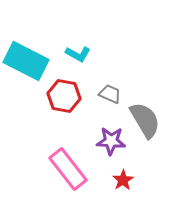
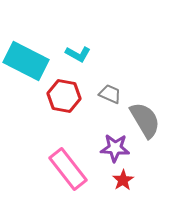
purple star: moved 4 px right, 7 px down
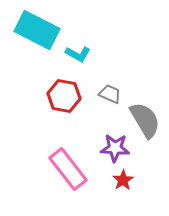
cyan rectangle: moved 11 px right, 31 px up
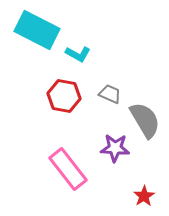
red star: moved 21 px right, 16 px down
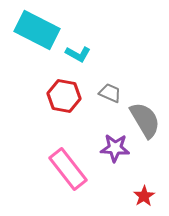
gray trapezoid: moved 1 px up
